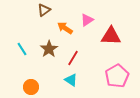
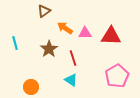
brown triangle: moved 1 px down
pink triangle: moved 2 px left, 13 px down; rotated 32 degrees clockwise
cyan line: moved 7 px left, 6 px up; rotated 16 degrees clockwise
red line: rotated 49 degrees counterclockwise
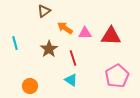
orange circle: moved 1 px left, 1 px up
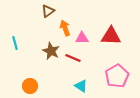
brown triangle: moved 4 px right
orange arrow: rotated 35 degrees clockwise
pink triangle: moved 3 px left, 5 px down
brown star: moved 2 px right, 2 px down; rotated 12 degrees counterclockwise
red line: rotated 49 degrees counterclockwise
cyan triangle: moved 10 px right, 6 px down
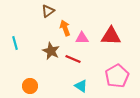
red line: moved 1 px down
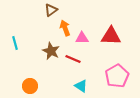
brown triangle: moved 3 px right, 1 px up
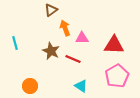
red triangle: moved 3 px right, 9 px down
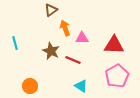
red line: moved 1 px down
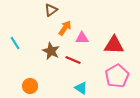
orange arrow: rotated 56 degrees clockwise
cyan line: rotated 16 degrees counterclockwise
cyan triangle: moved 2 px down
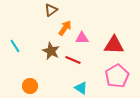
cyan line: moved 3 px down
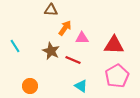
brown triangle: rotated 40 degrees clockwise
cyan triangle: moved 2 px up
